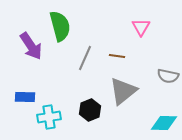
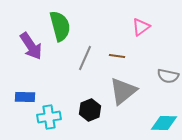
pink triangle: rotated 24 degrees clockwise
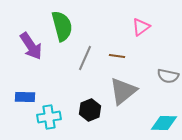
green semicircle: moved 2 px right
